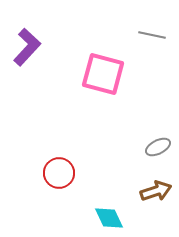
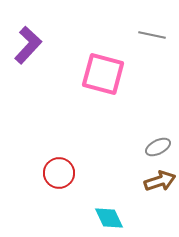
purple L-shape: moved 1 px right, 2 px up
brown arrow: moved 4 px right, 10 px up
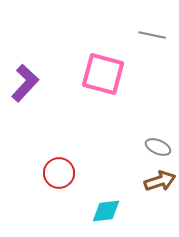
purple L-shape: moved 3 px left, 38 px down
gray ellipse: rotated 50 degrees clockwise
cyan diamond: moved 3 px left, 7 px up; rotated 72 degrees counterclockwise
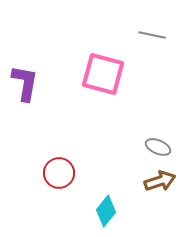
purple L-shape: rotated 33 degrees counterclockwise
cyan diamond: rotated 44 degrees counterclockwise
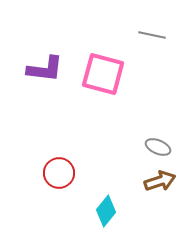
purple L-shape: moved 20 px right, 14 px up; rotated 87 degrees clockwise
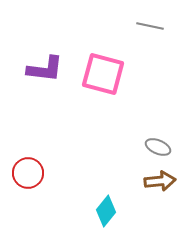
gray line: moved 2 px left, 9 px up
red circle: moved 31 px left
brown arrow: rotated 12 degrees clockwise
